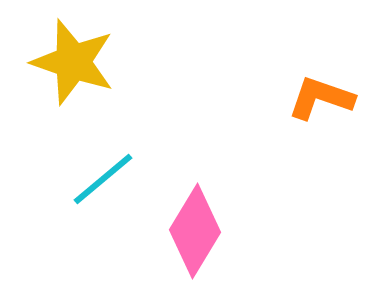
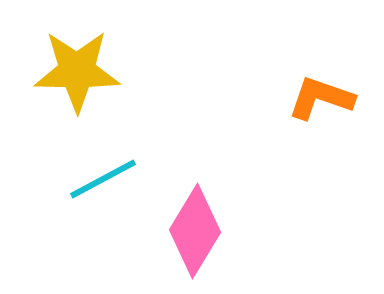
yellow star: moved 4 px right, 9 px down; rotated 18 degrees counterclockwise
cyan line: rotated 12 degrees clockwise
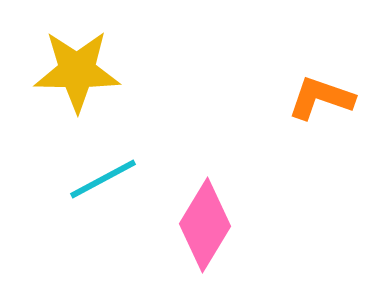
pink diamond: moved 10 px right, 6 px up
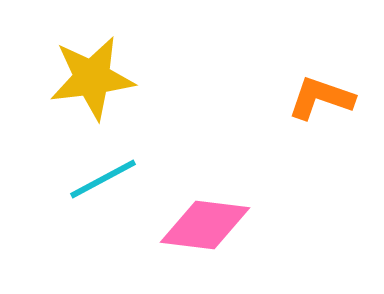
yellow star: moved 15 px right, 7 px down; rotated 8 degrees counterclockwise
pink diamond: rotated 66 degrees clockwise
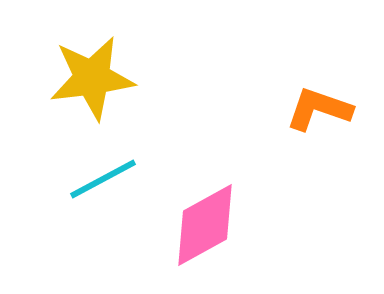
orange L-shape: moved 2 px left, 11 px down
pink diamond: rotated 36 degrees counterclockwise
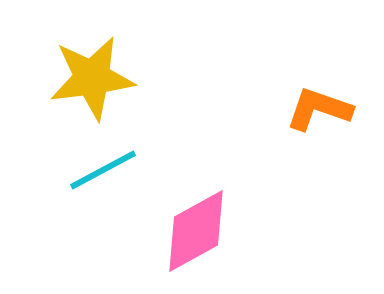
cyan line: moved 9 px up
pink diamond: moved 9 px left, 6 px down
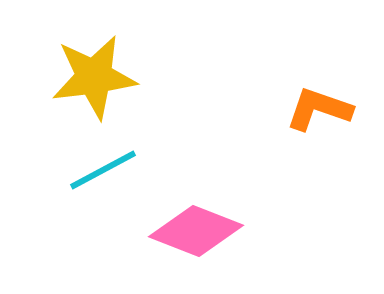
yellow star: moved 2 px right, 1 px up
pink diamond: rotated 50 degrees clockwise
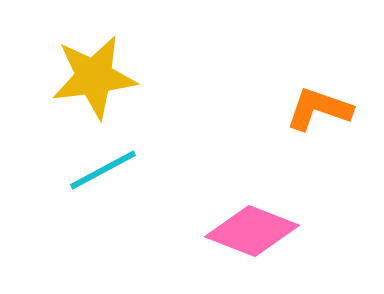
pink diamond: moved 56 px right
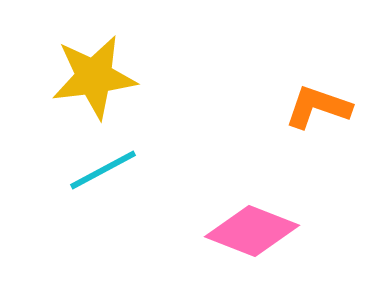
orange L-shape: moved 1 px left, 2 px up
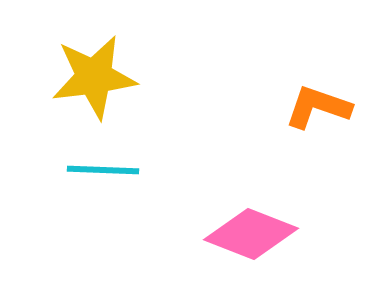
cyan line: rotated 30 degrees clockwise
pink diamond: moved 1 px left, 3 px down
